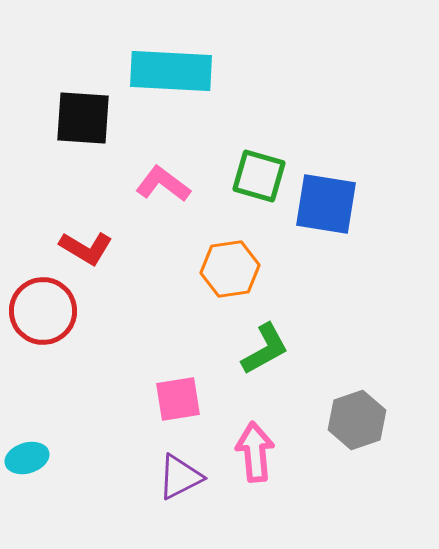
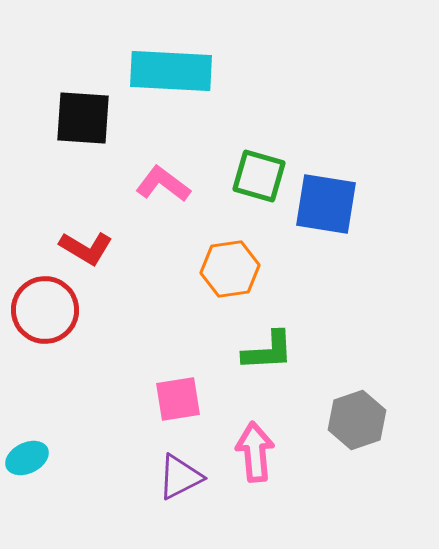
red circle: moved 2 px right, 1 px up
green L-shape: moved 3 px right, 2 px down; rotated 26 degrees clockwise
cyan ellipse: rotated 9 degrees counterclockwise
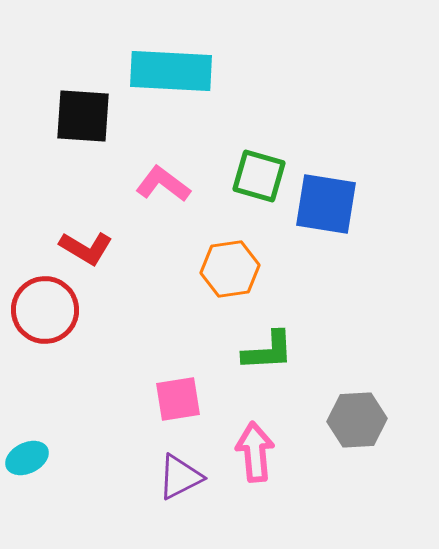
black square: moved 2 px up
gray hexagon: rotated 16 degrees clockwise
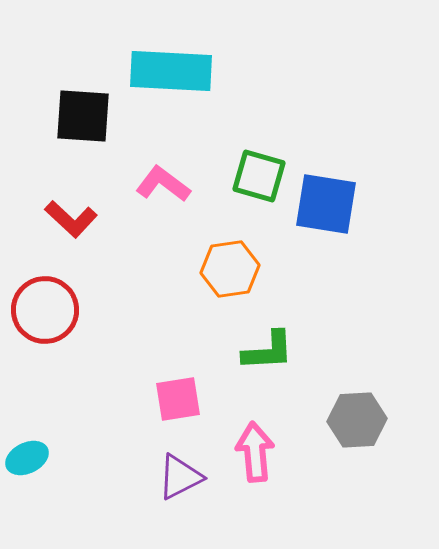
red L-shape: moved 15 px left, 29 px up; rotated 12 degrees clockwise
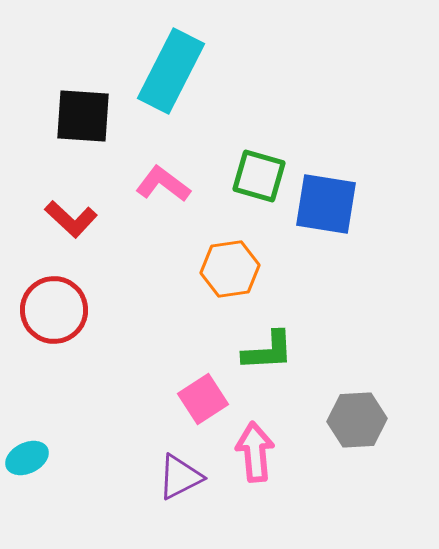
cyan rectangle: rotated 66 degrees counterclockwise
red circle: moved 9 px right
pink square: moved 25 px right; rotated 24 degrees counterclockwise
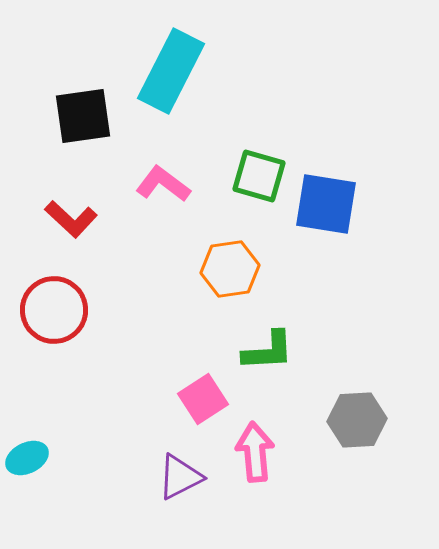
black square: rotated 12 degrees counterclockwise
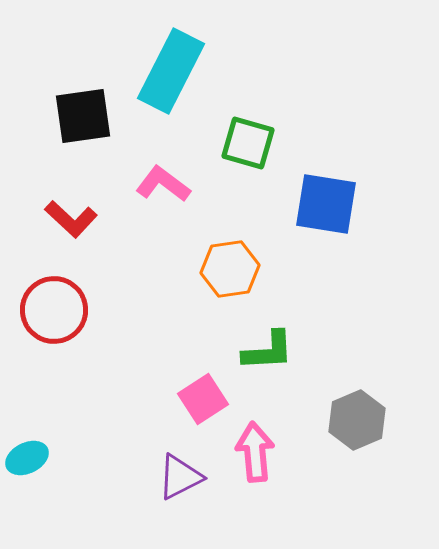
green square: moved 11 px left, 33 px up
gray hexagon: rotated 20 degrees counterclockwise
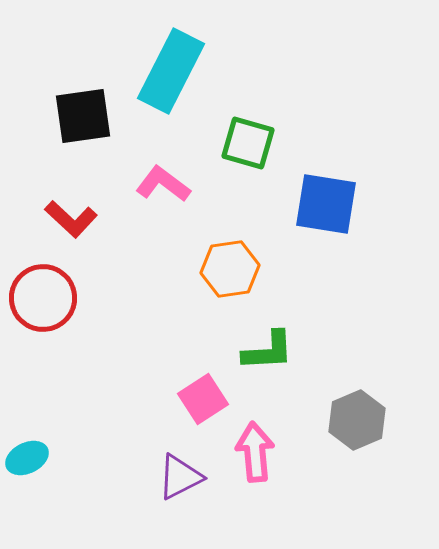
red circle: moved 11 px left, 12 px up
